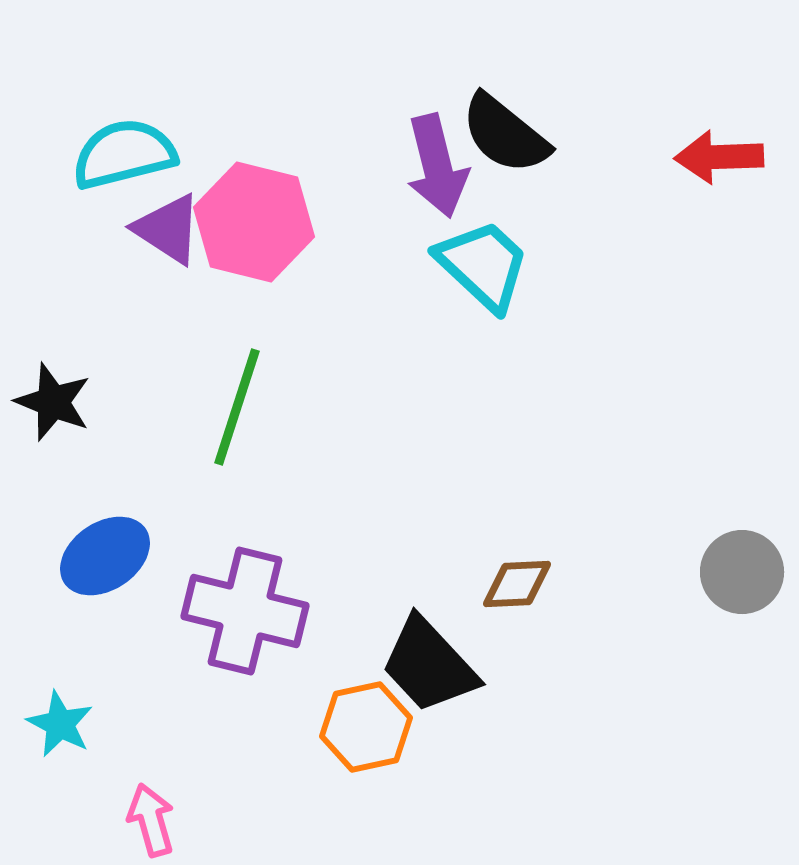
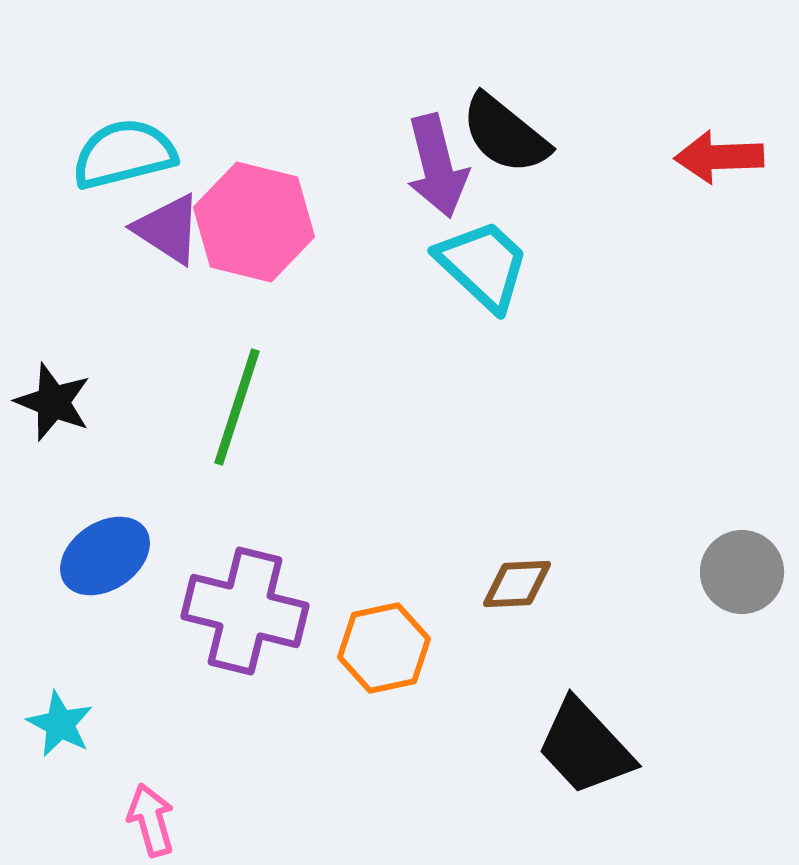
black trapezoid: moved 156 px right, 82 px down
orange hexagon: moved 18 px right, 79 px up
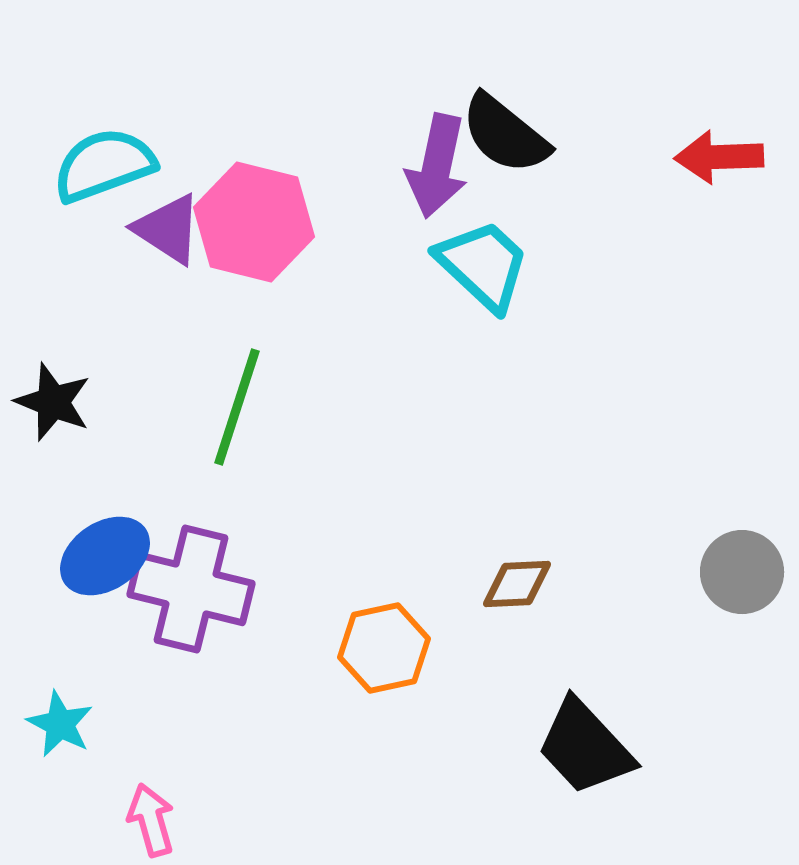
cyan semicircle: moved 20 px left, 11 px down; rotated 6 degrees counterclockwise
purple arrow: rotated 26 degrees clockwise
purple cross: moved 54 px left, 22 px up
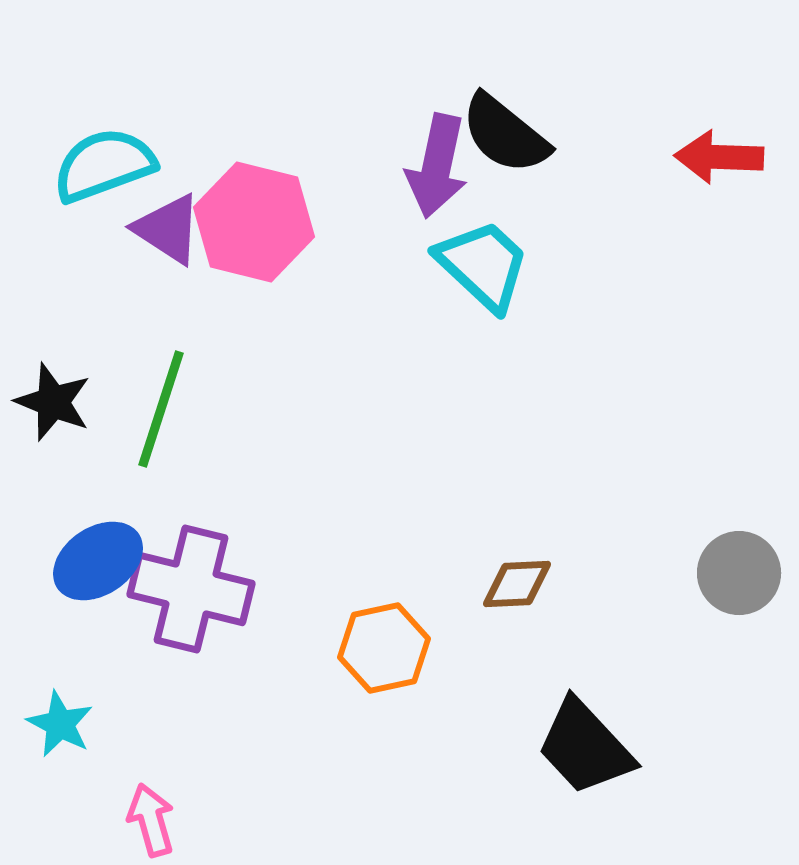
red arrow: rotated 4 degrees clockwise
green line: moved 76 px left, 2 px down
blue ellipse: moved 7 px left, 5 px down
gray circle: moved 3 px left, 1 px down
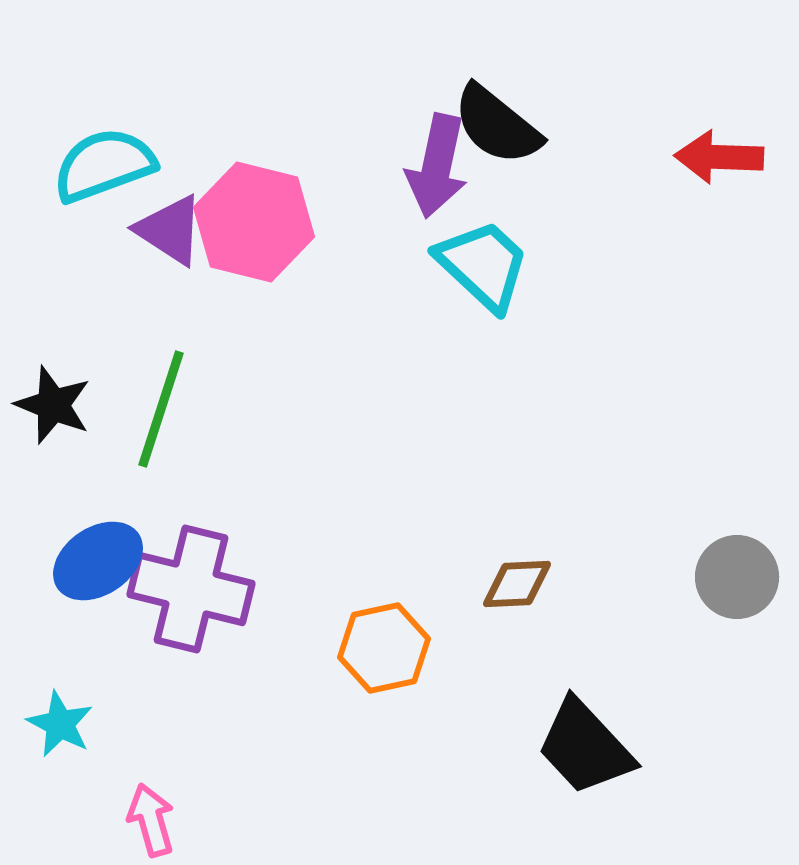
black semicircle: moved 8 px left, 9 px up
purple triangle: moved 2 px right, 1 px down
black star: moved 3 px down
gray circle: moved 2 px left, 4 px down
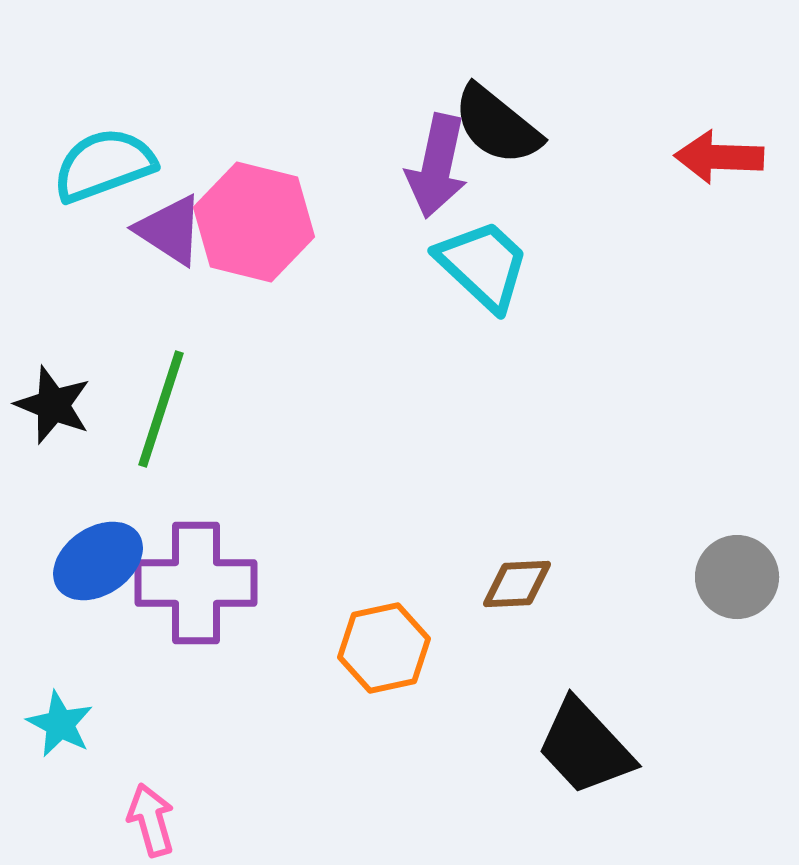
purple cross: moved 5 px right, 6 px up; rotated 14 degrees counterclockwise
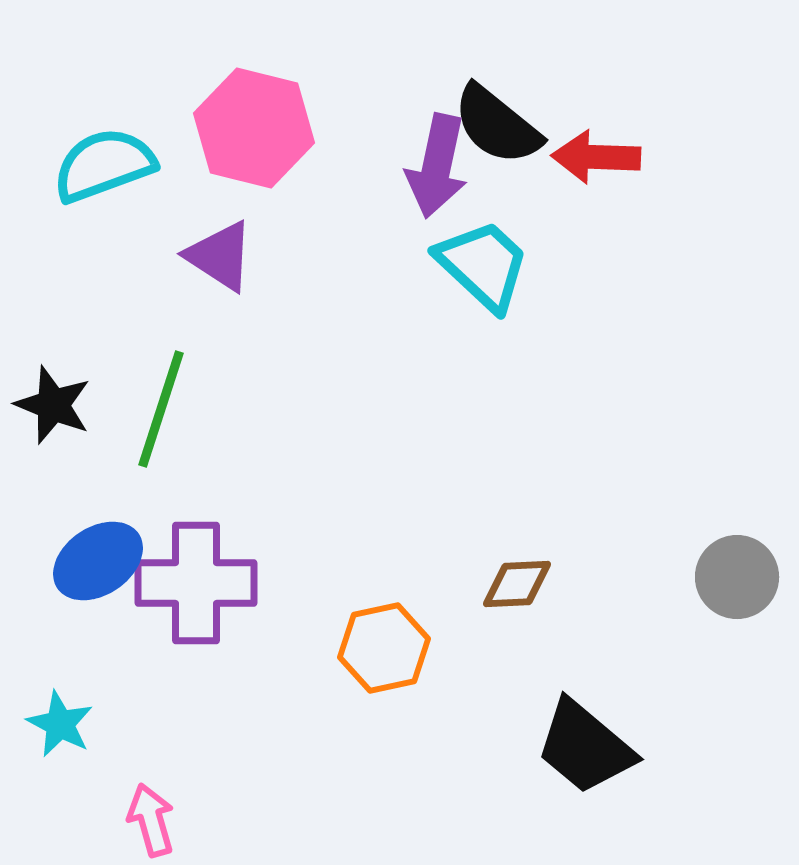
red arrow: moved 123 px left
pink hexagon: moved 94 px up
purple triangle: moved 50 px right, 26 px down
black trapezoid: rotated 7 degrees counterclockwise
